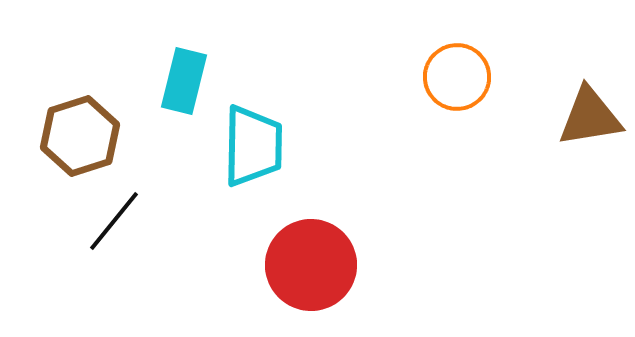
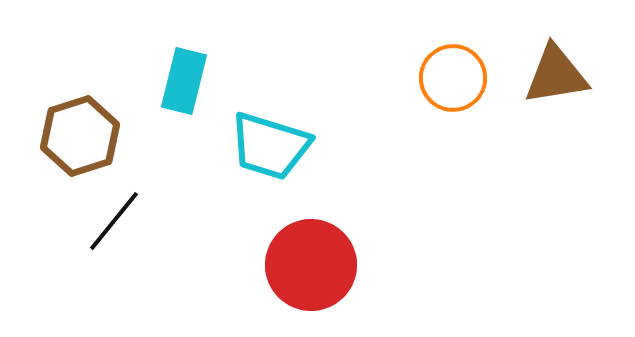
orange circle: moved 4 px left, 1 px down
brown triangle: moved 34 px left, 42 px up
cyan trapezoid: moved 17 px right; rotated 106 degrees clockwise
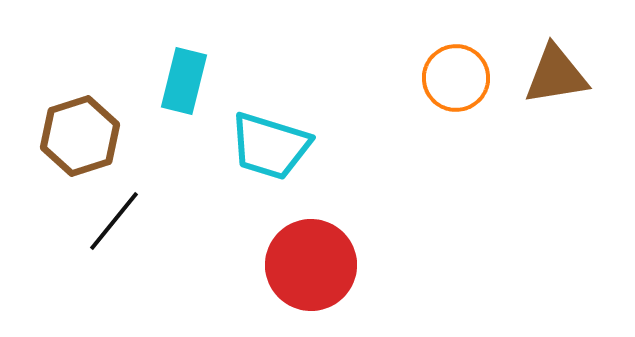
orange circle: moved 3 px right
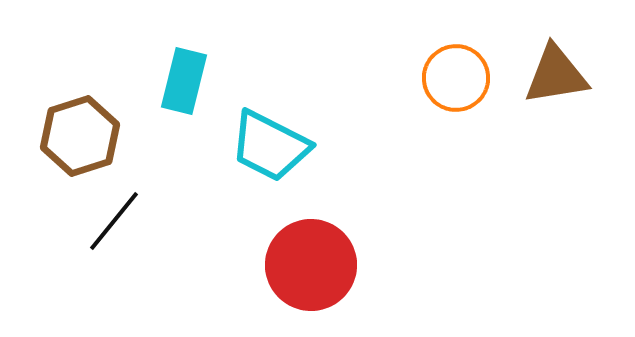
cyan trapezoid: rotated 10 degrees clockwise
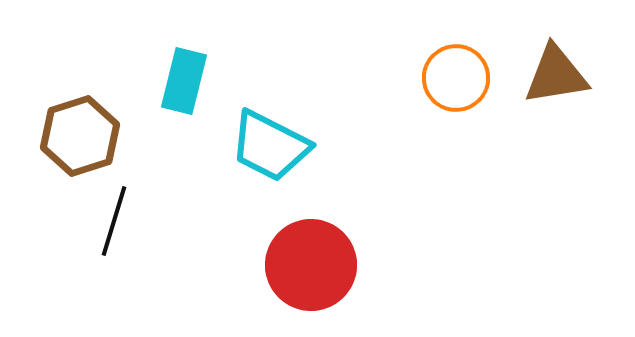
black line: rotated 22 degrees counterclockwise
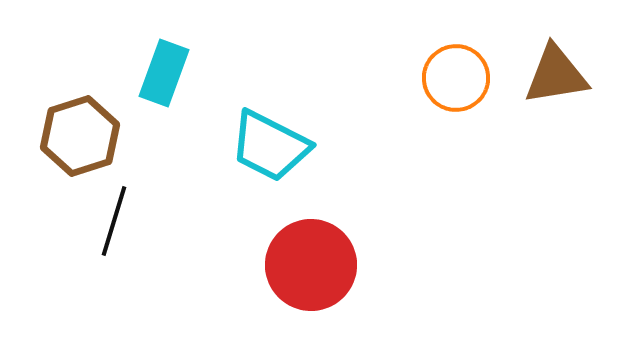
cyan rectangle: moved 20 px left, 8 px up; rotated 6 degrees clockwise
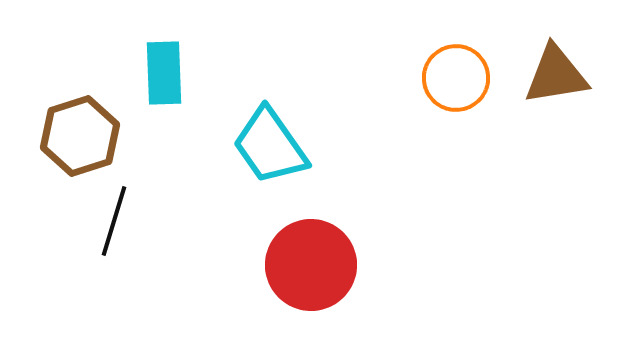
cyan rectangle: rotated 22 degrees counterclockwise
cyan trapezoid: rotated 28 degrees clockwise
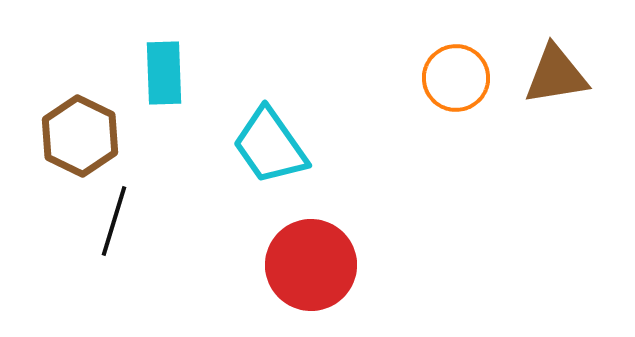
brown hexagon: rotated 16 degrees counterclockwise
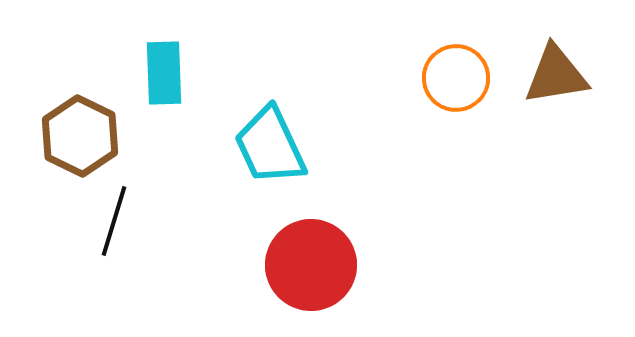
cyan trapezoid: rotated 10 degrees clockwise
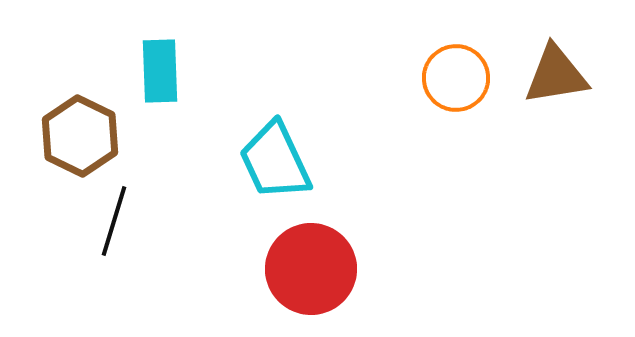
cyan rectangle: moved 4 px left, 2 px up
cyan trapezoid: moved 5 px right, 15 px down
red circle: moved 4 px down
